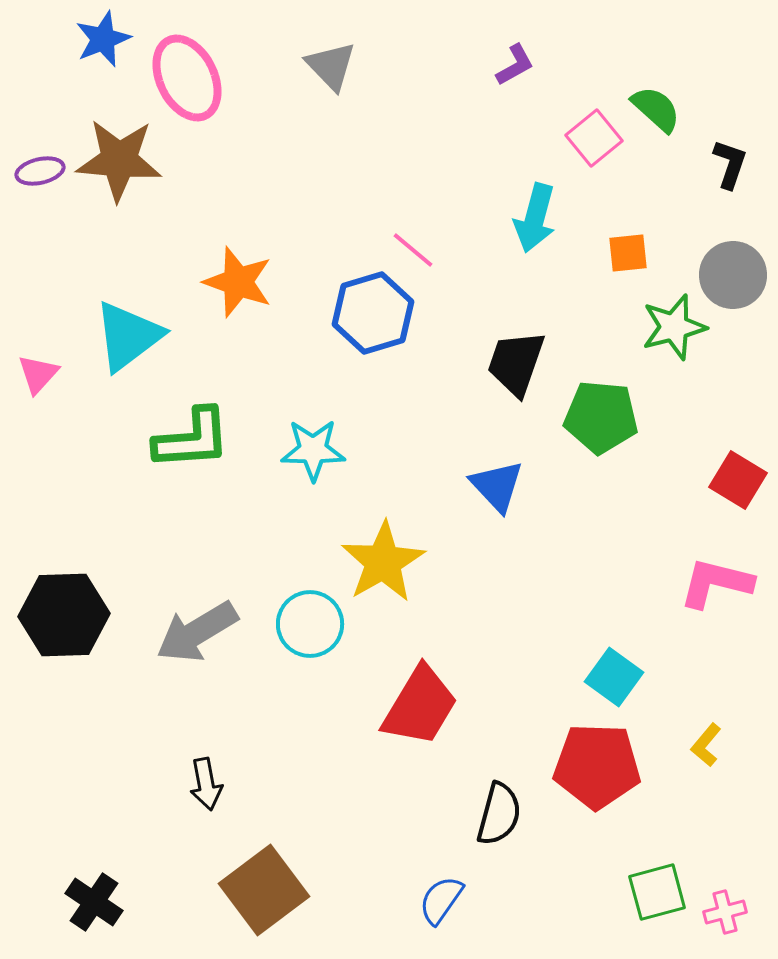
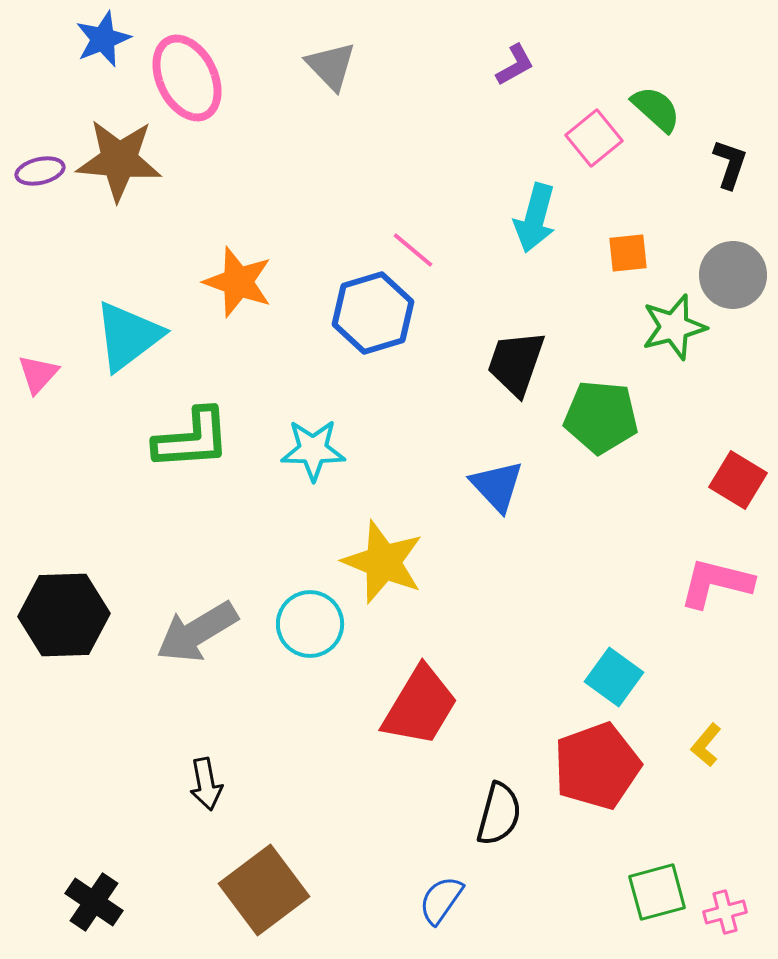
yellow star: rotated 20 degrees counterclockwise
red pentagon: rotated 22 degrees counterclockwise
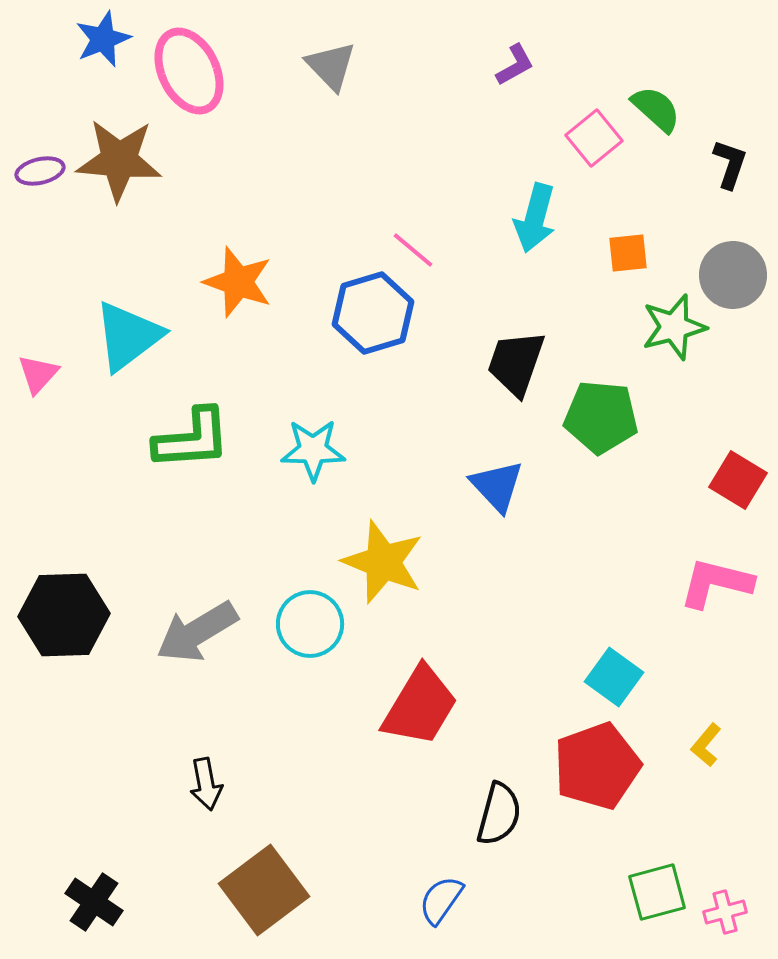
pink ellipse: moved 2 px right, 7 px up
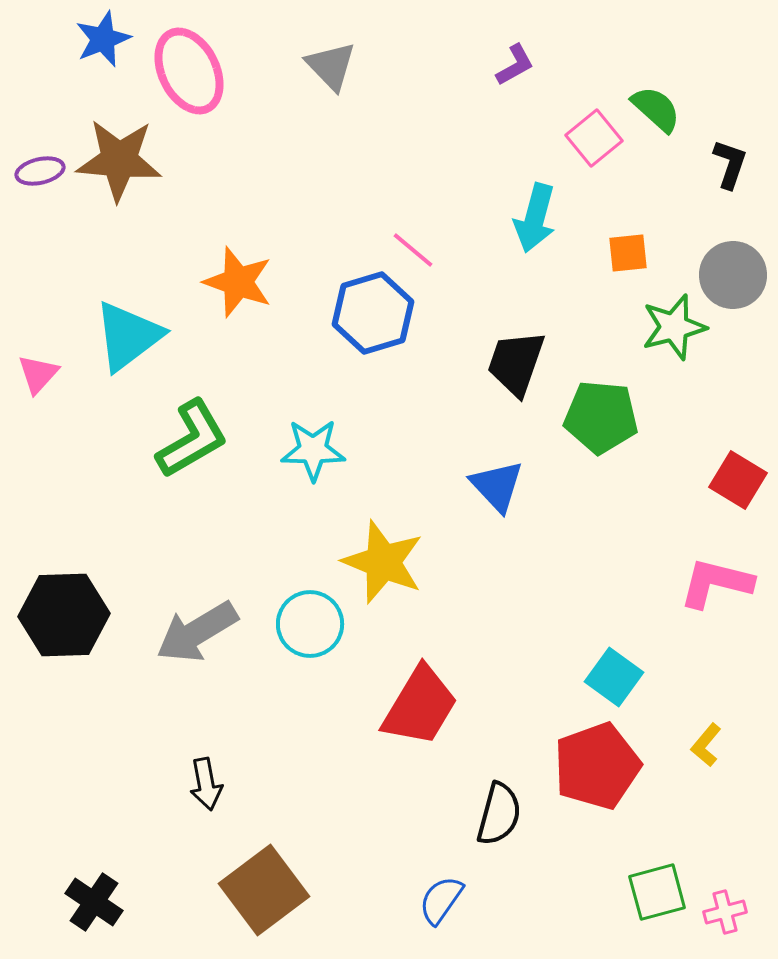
green L-shape: rotated 26 degrees counterclockwise
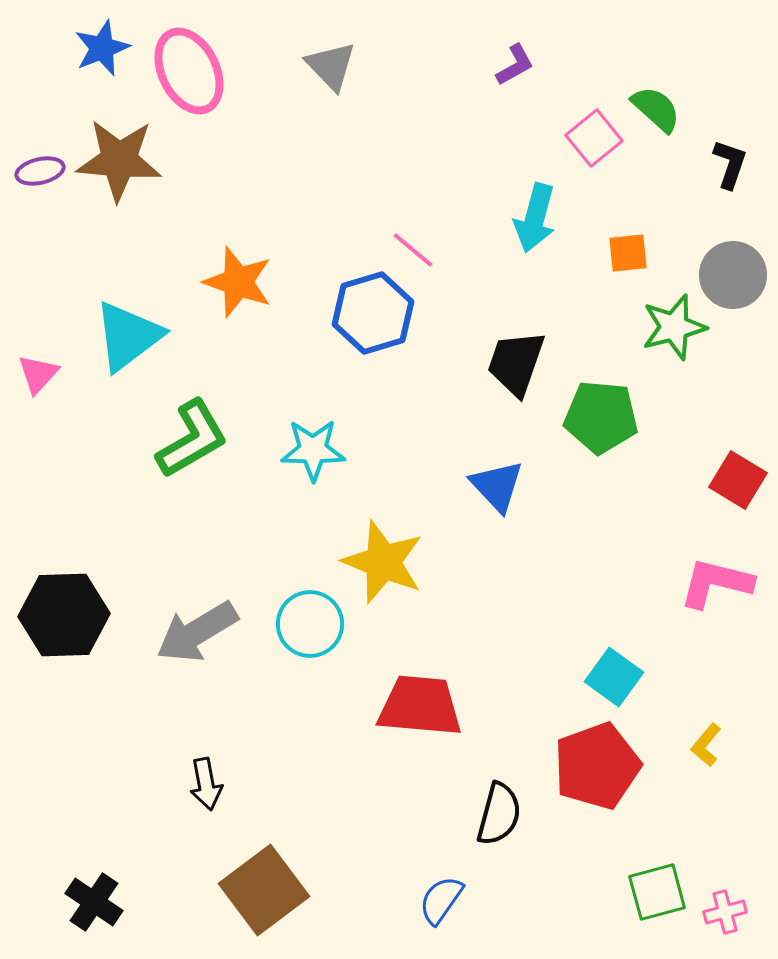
blue star: moved 1 px left, 9 px down
red trapezoid: rotated 116 degrees counterclockwise
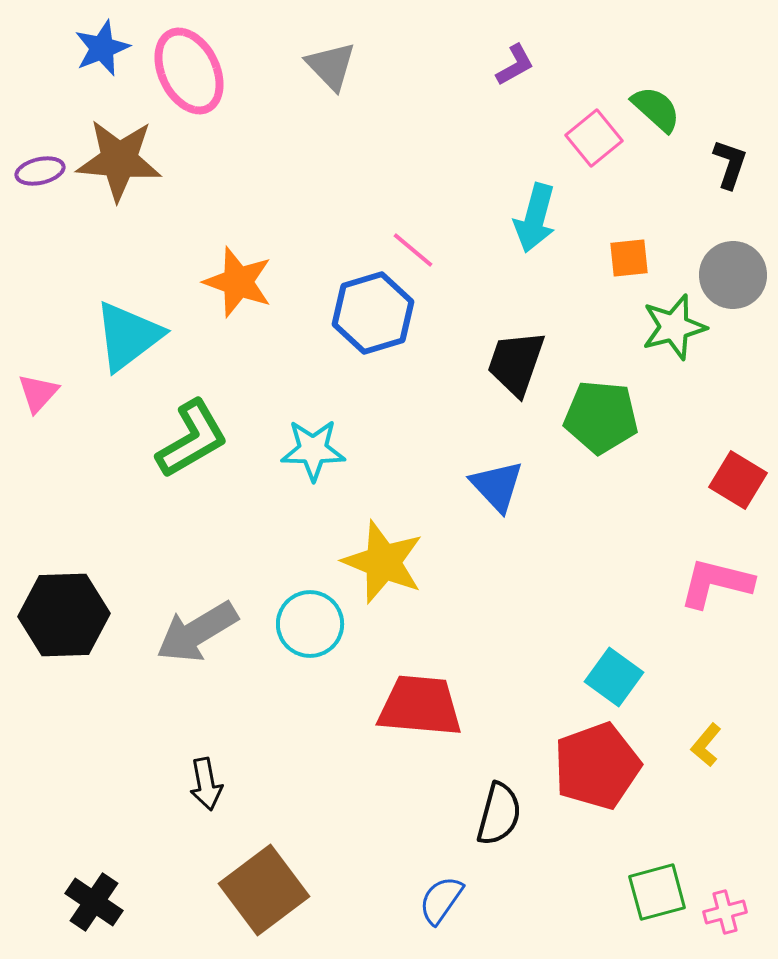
orange square: moved 1 px right, 5 px down
pink triangle: moved 19 px down
